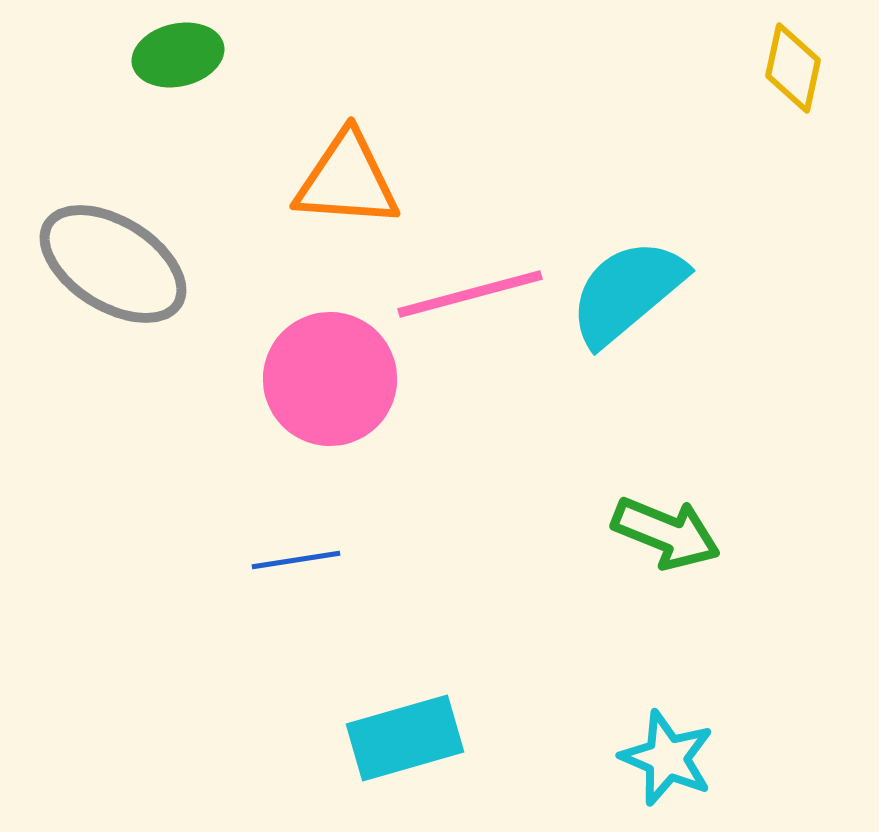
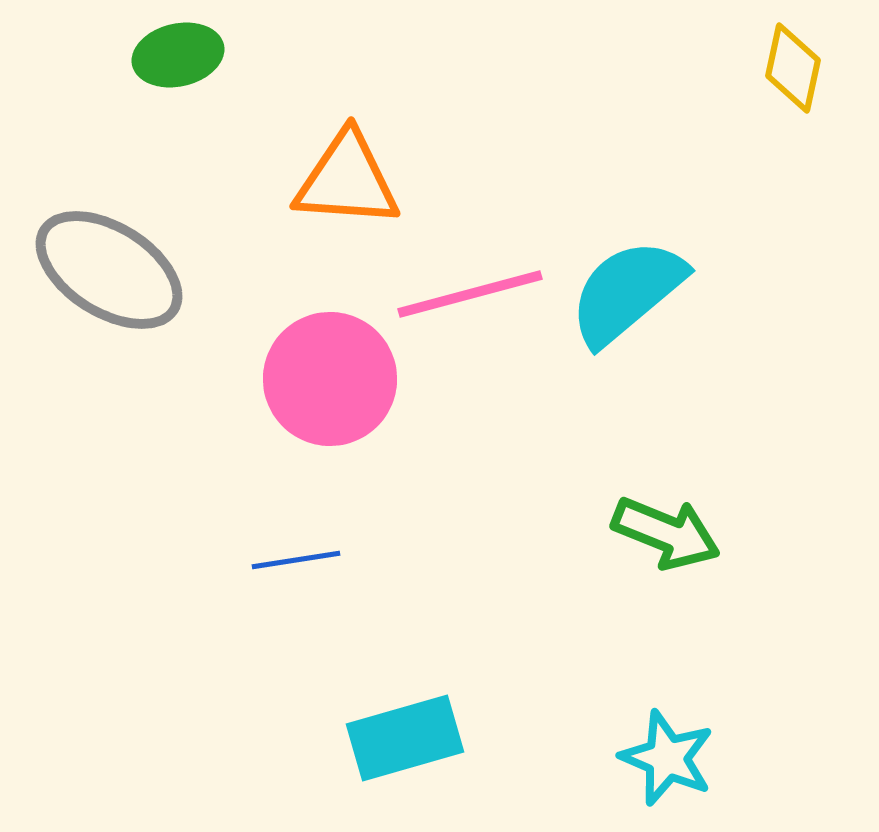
gray ellipse: moved 4 px left, 6 px down
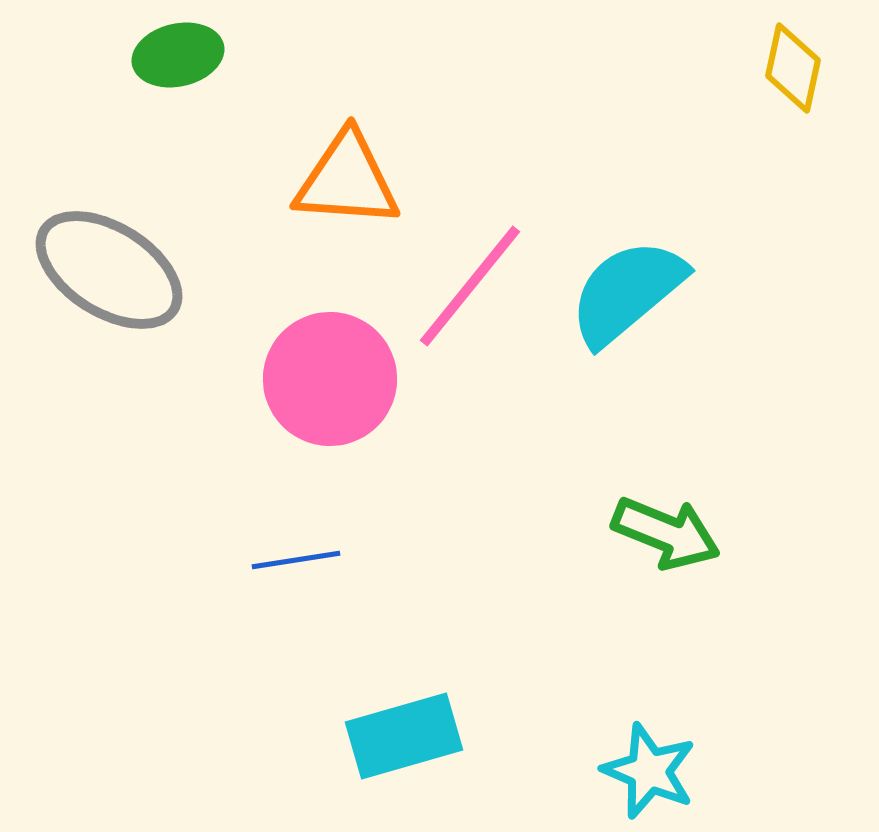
pink line: moved 8 px up; rotated 36 degrees counterclockwise
cyan rectangle: moved 1 px left, 2 px up
cyan star: moved 18 px left, 13 px down
